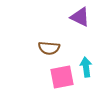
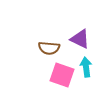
purple triangle: moved 22 px down
pink square: moved 2 px up; rotated 30 degrees clockwise
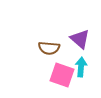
purple triangle: rotated 15 degrees clockwise
cyan arrow: moved 5 px left; rotated 12 degrees clockwise
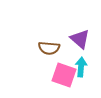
pink square: moved 2 px right
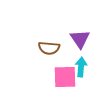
purple triangle: rotated 15 degrees clockwise
pink square: moved 1 px right, 2 px down; rotated 20 degrees counterclockwise
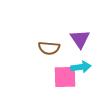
cyan arrow: rotated 78 degrees clockwise
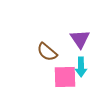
brown semicircle: moved 2 px left, 4 px down; rotated 35 degrees clockwise
cyan arrow: rotated 96 degrees clockwise
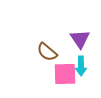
cyan arrow: moved 1 px up
pink square: moved 3 px up
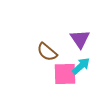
cyan arrow: rotated 132 degrees counterclockwise
